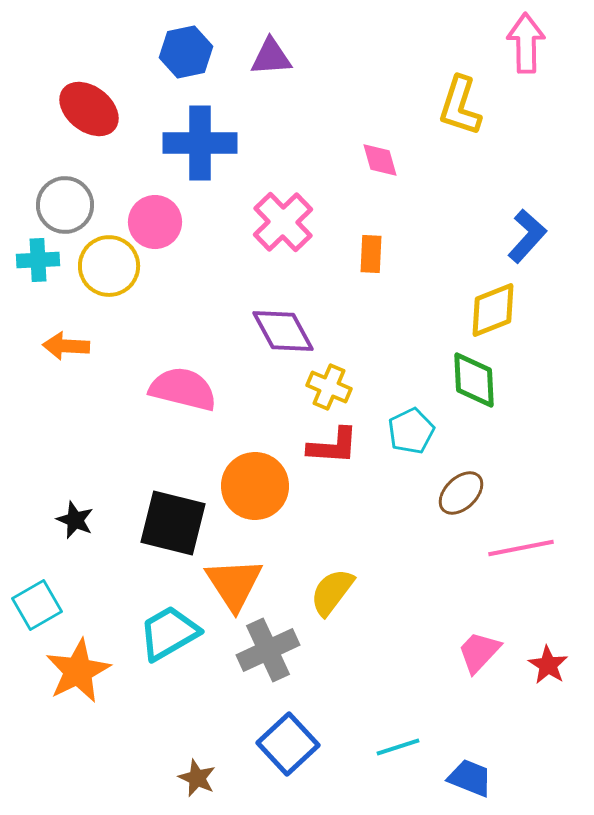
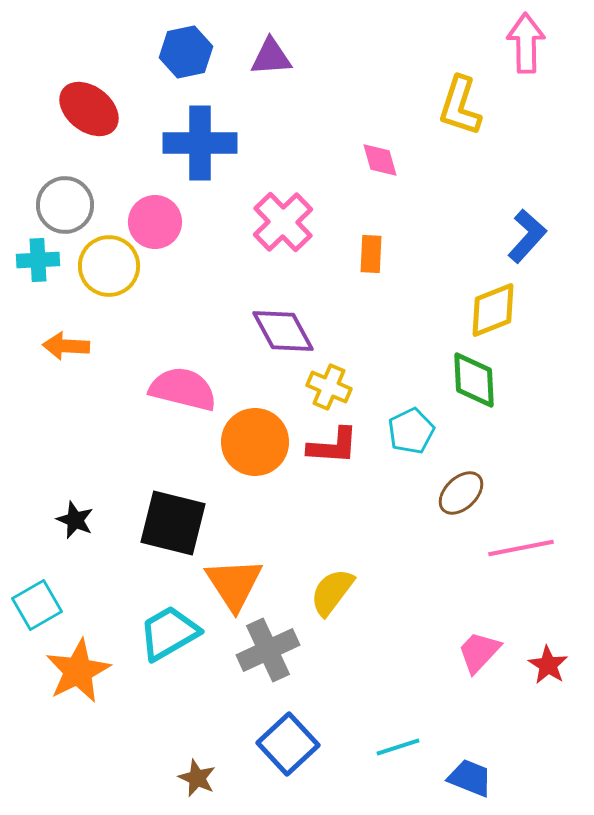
orange circle: moved 44 px up
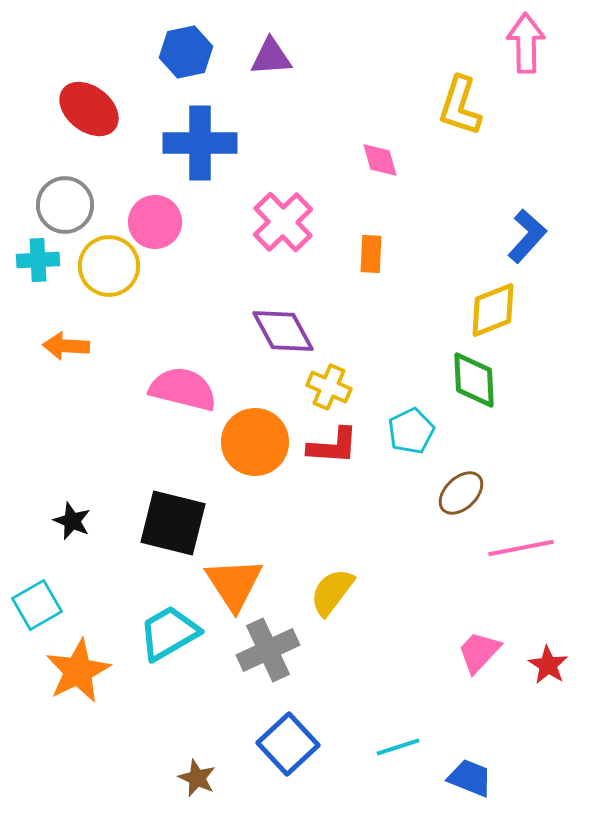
black star: moved 3 px left, 1 px down
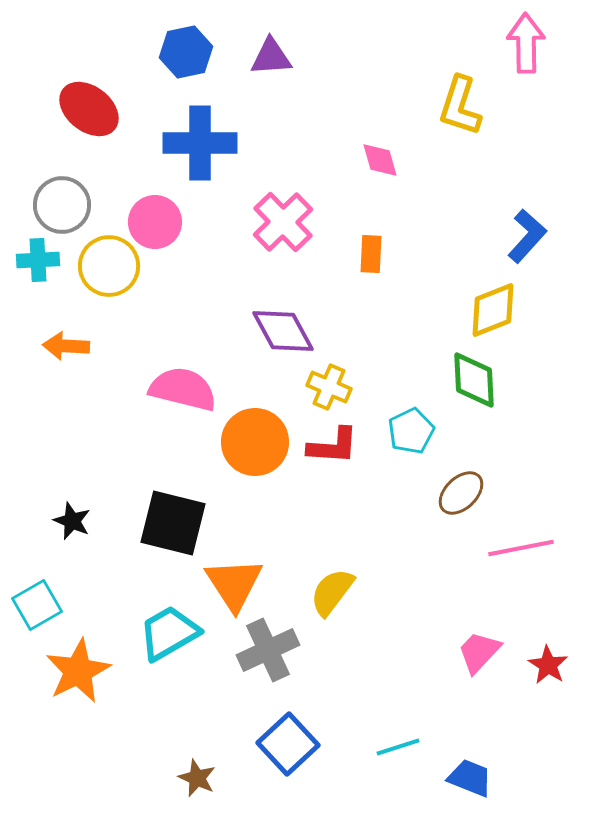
gray circle: moved 3 px left
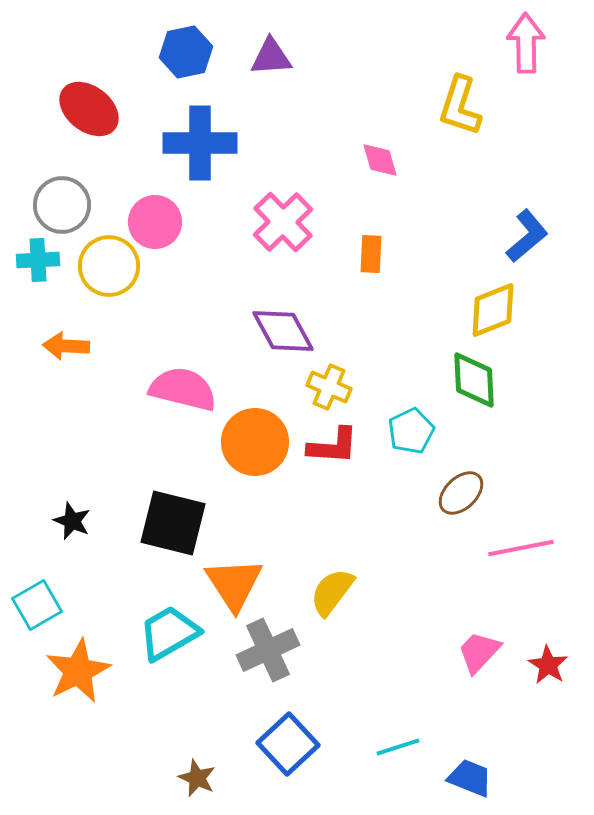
blue L-shape: rotated 8 degrees clockwise
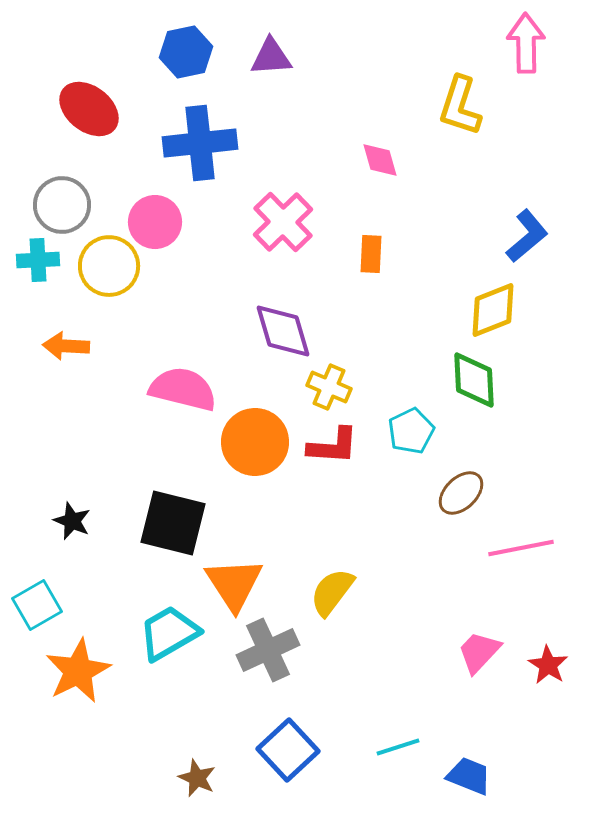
blue cross: rotated 6 degrees counterclockwise
purple diamond: rotated 12 degrees clockwise
blue square: moved 6 px down
blue trapezoid: moved 1 px left, 2 px up
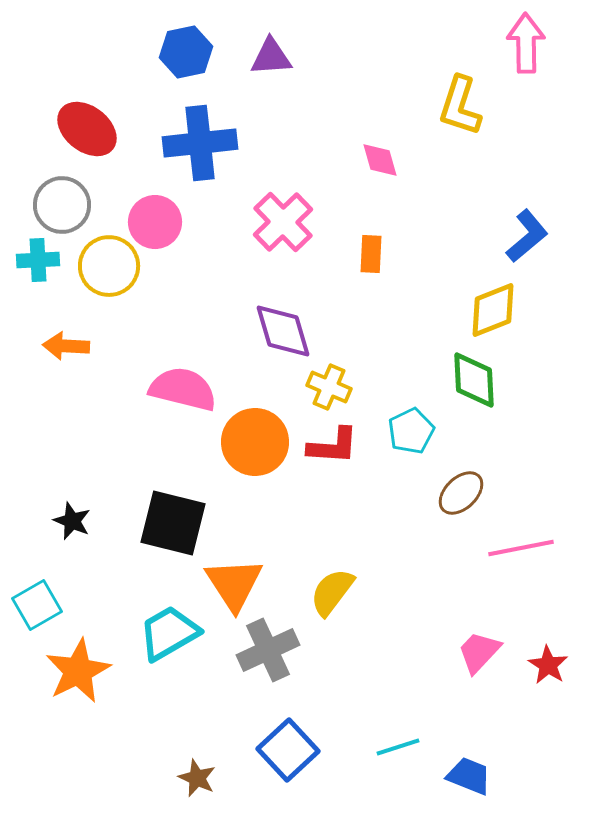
red ellipse: moved 2 px left, 20 px down
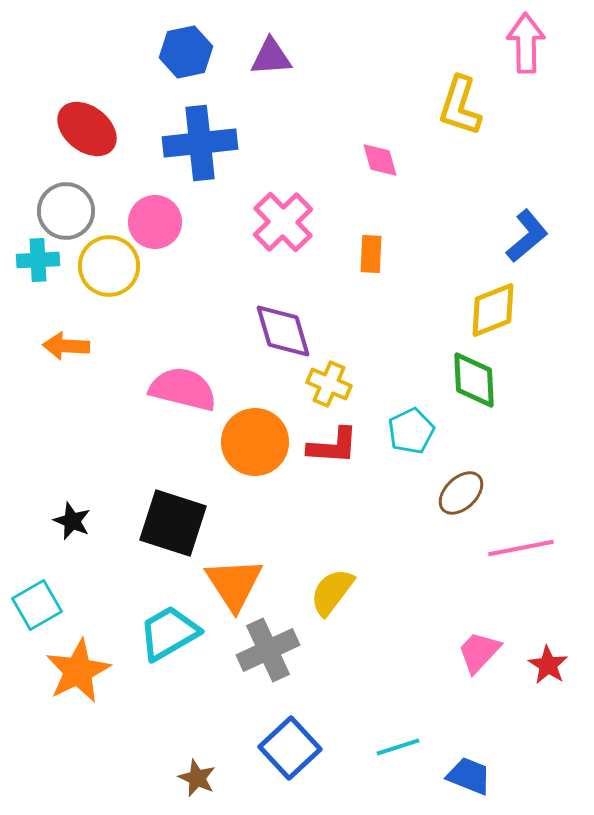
gray circle: moved 4 px right, 6 px down
yellow cross: moved 3 px up
black square: rotated 4 degrees clockwise
blue square: moved 2 px right, 2 px up
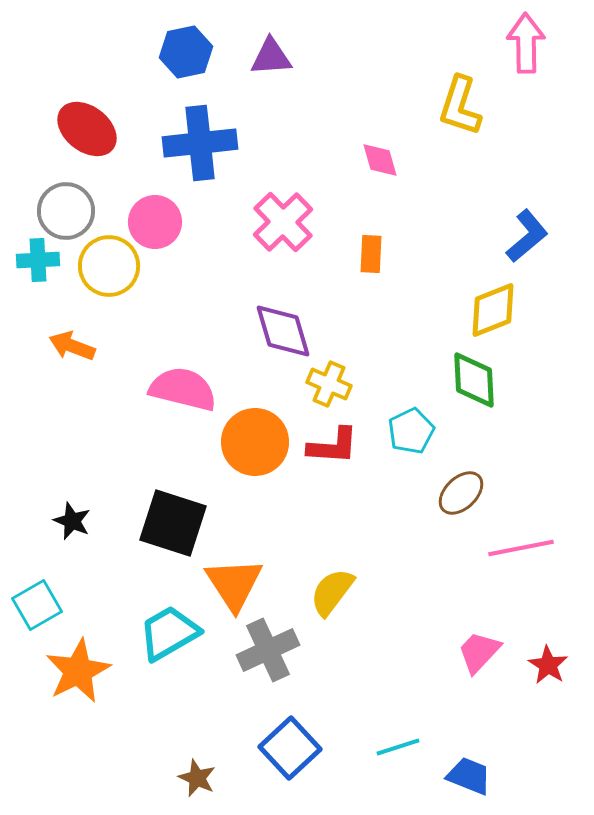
orange arrow: moved 6 px right; rotated 18 degrees clockwise
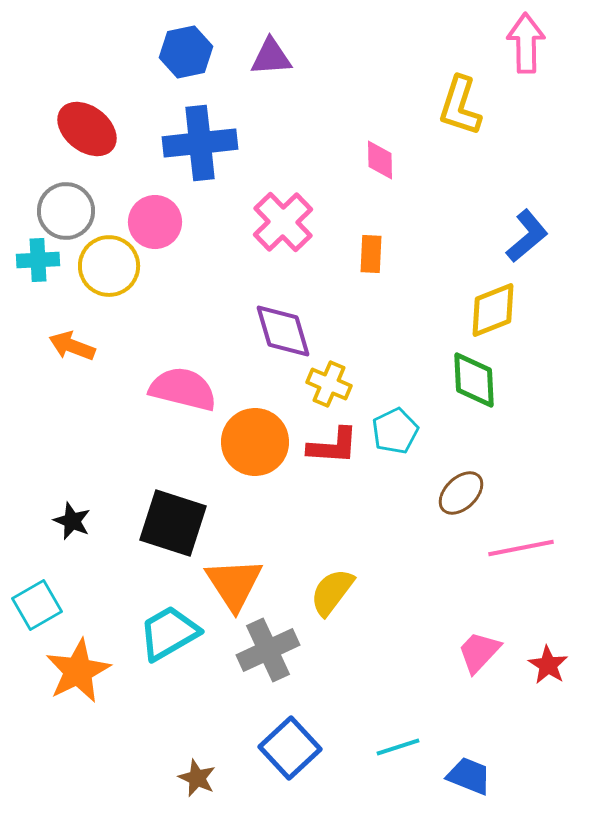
pink diamond: rotated 15 degrees clockwise
cyan pentagon: moved 16 px left
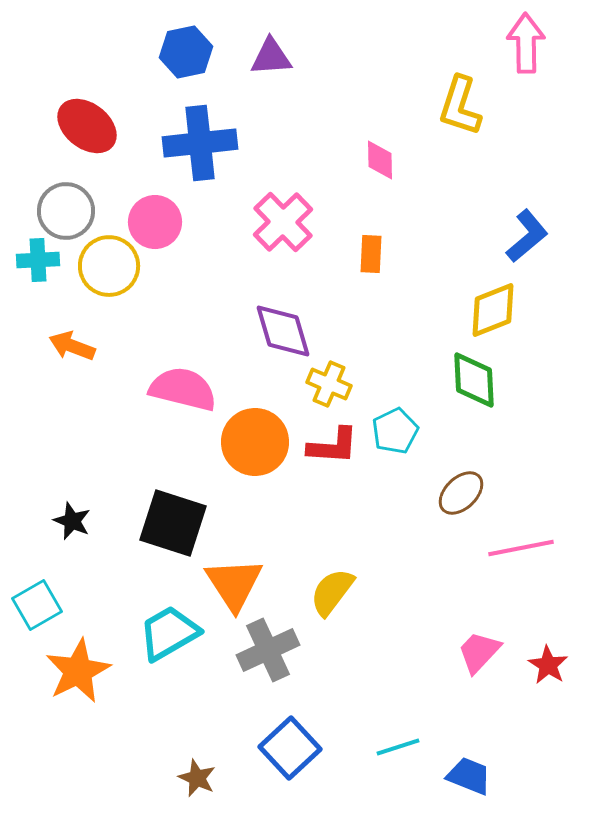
red ellipse: moved 3 px up
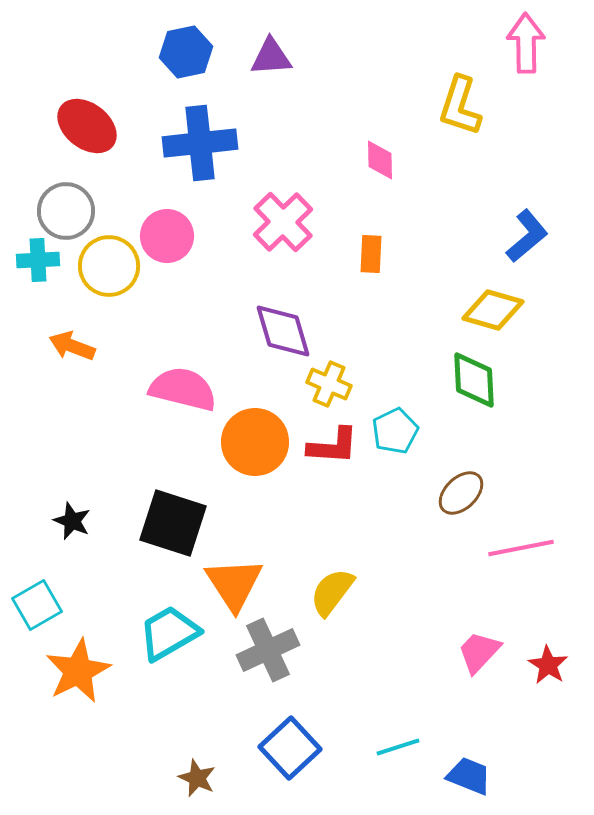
pink circle: moved 12 px right, 14 px down
yellow diamond: rotated 38 degrees clockwise
